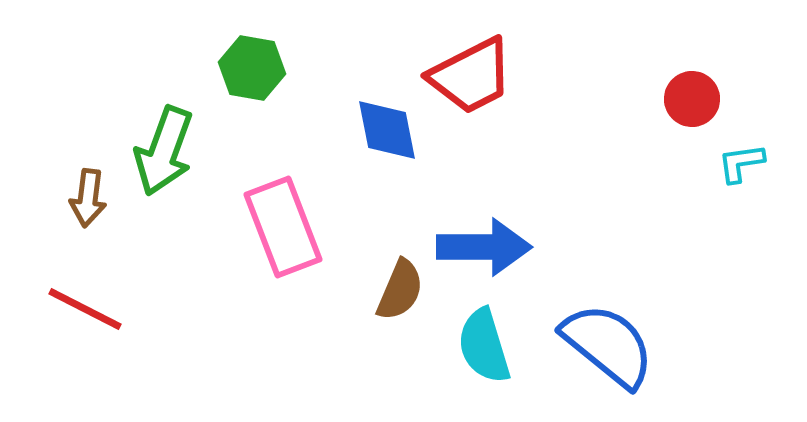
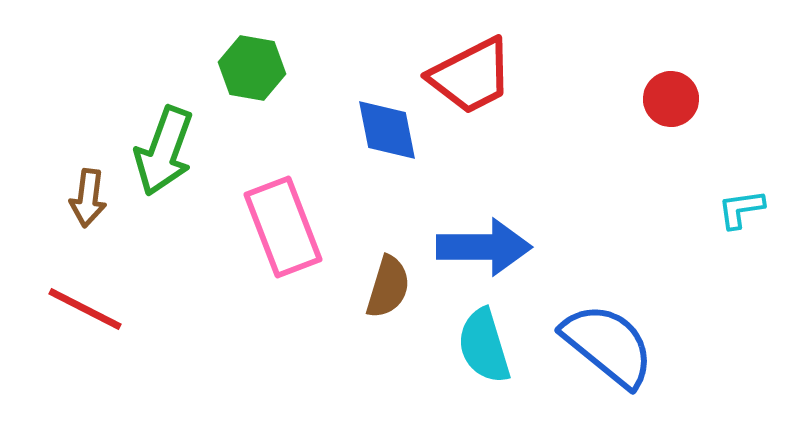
red circle: moved 21 px left
cyan L-shape: moved 46 px down
brown semicircle: moved 12 px left, 3 px up; rotated 6 degrees counterclockwise
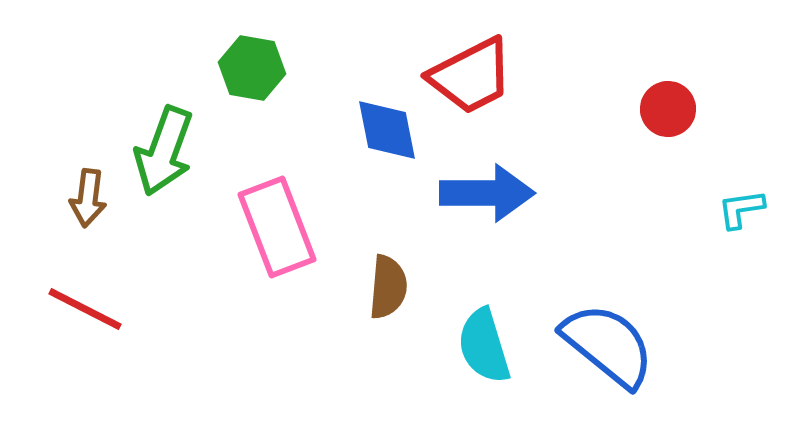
red circle: moved 3 px left, 10 px down
pink rectangle: moved 6 px left
blue arrow: moved 3 px right, 54 px up
brown semicircle: rotated 12 degrees counterclockwise
